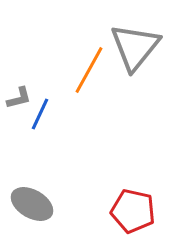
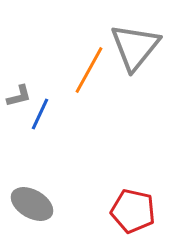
gray L-shape: moved 2 px up
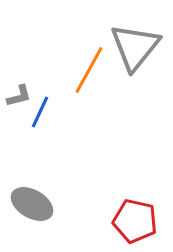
blue line: moved 2 px up
red pentagon: moved 2 px right, 10 px down
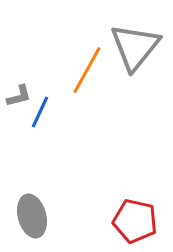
orange line: moved 2 px left
gray ellipse: moved 12 px down; rotated 45 degrees clockwise
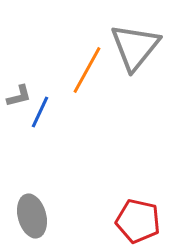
red pentagon: moved 3 px right
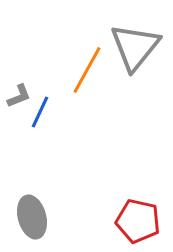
gray L-shape: rotated 8 degrees counterclockwise
gray ellipse: moved 1 px down
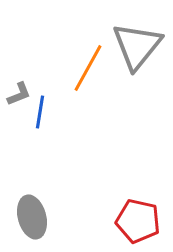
gray triangle: moved 2 px right, 1 px up
orange line: moved 1 px right, 2 px up
gray L-shape: moved 2 px up
blue line: rotated 16 degrees counterclockwise
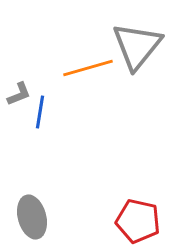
orange line: rotated 45 degrees clockwise
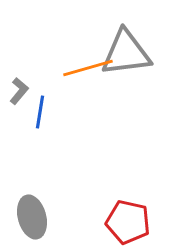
gray triangle: moved 11 px left, 7 px down; rotated 44 degrees clockwise
gray L-shape: moved 3 px up; rotated 28 degrees counterclockwise
red pentagon: moved 10 px left, 1 px down
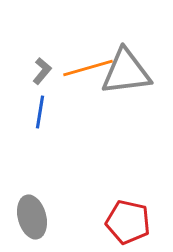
gray triangle: moved 19 px down
gray L-shape: moved 23 px right, 20 px up
